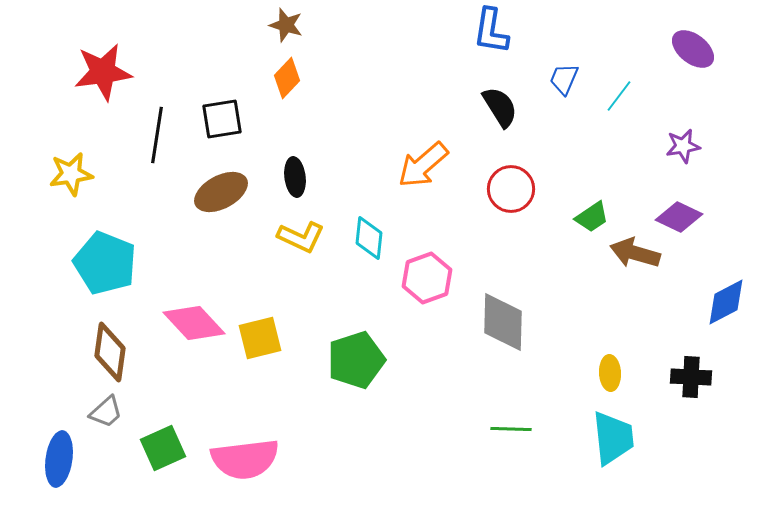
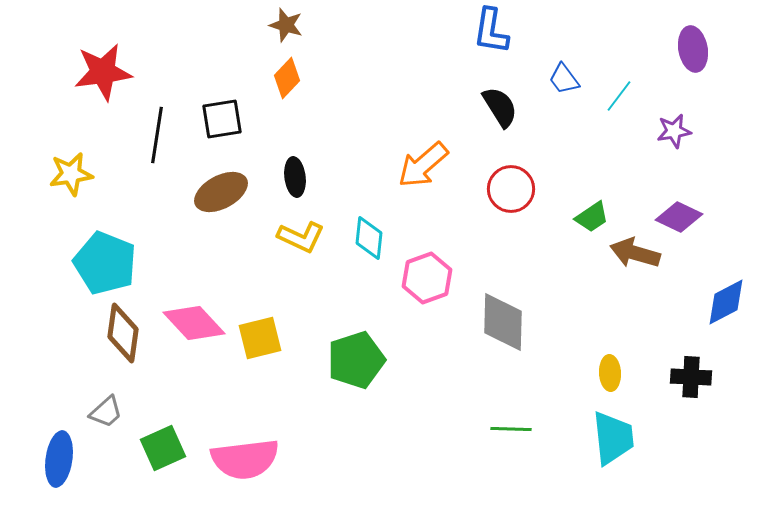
purple ellipse: rotated 42 degrees clockwise
blue trapezoid: rotated 60 degrees counterclockwise
purple star: moved 9 px left, 15 px up
brown diamond: moved 13 px right, 19 px up
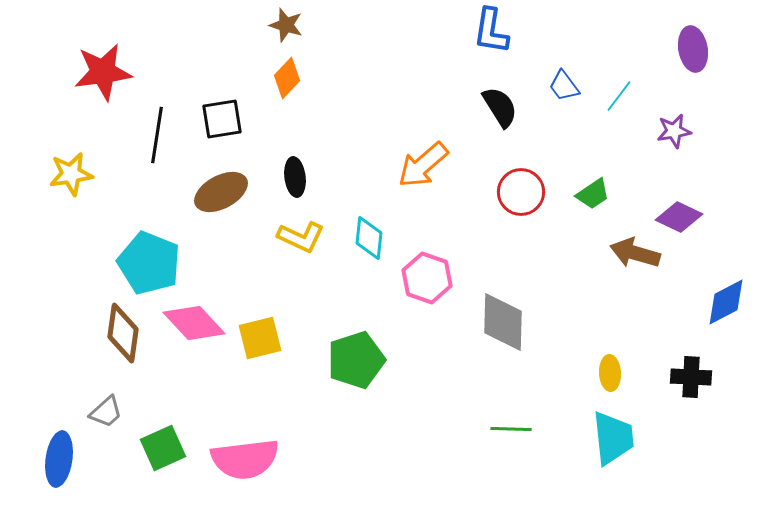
blue trapezoid: moved 7 px down
red circle: moved 10 px right, 3 px down
green trapezoid: moved 1 px right, 23 px up
cyan pentagon: moved 44 px right
pink hexagon: rotated 21 degrees counterclockwise
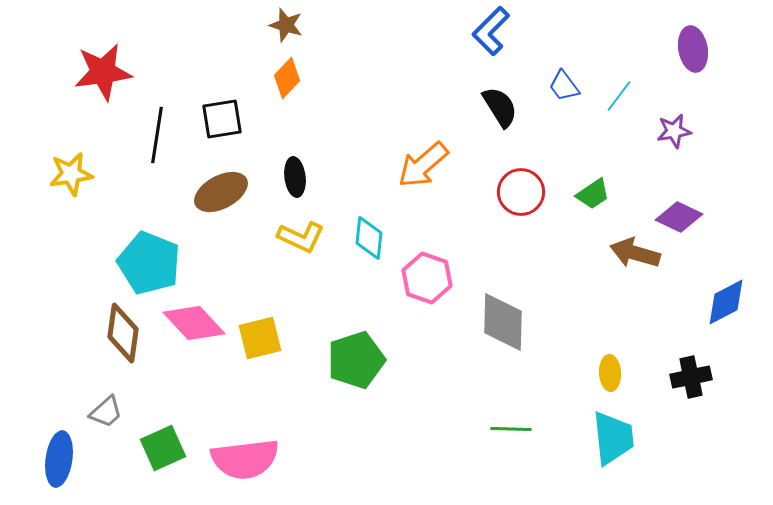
blue L-shape: rotated 36 degrees clockwise
black cross: rotated 15 degrees counterclockwise
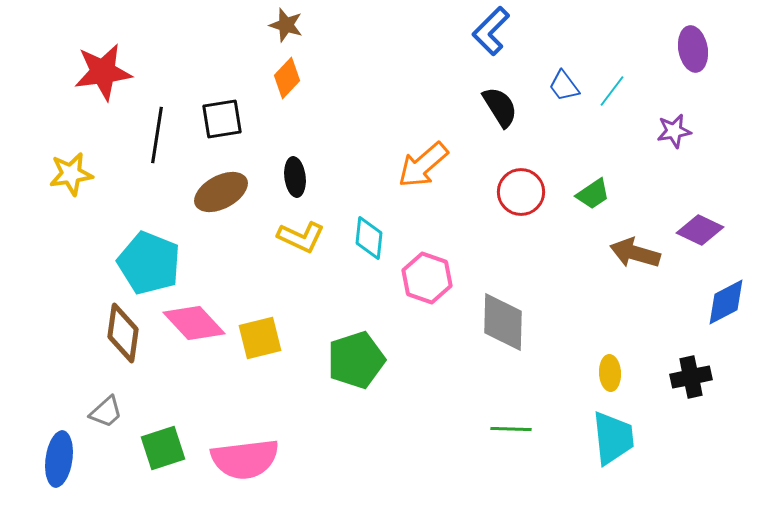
cyan line: moved 7 px left, 5 px up
purple diamond: moved 21 px right, 13 px down
green square: rotated 6 degrees clockwise
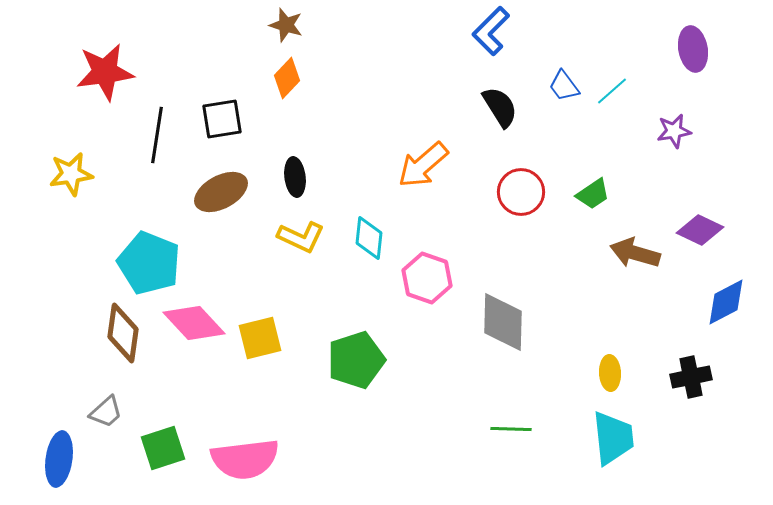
red star: moved 2 px right
cyan line: rotated 12 degrees clockwise
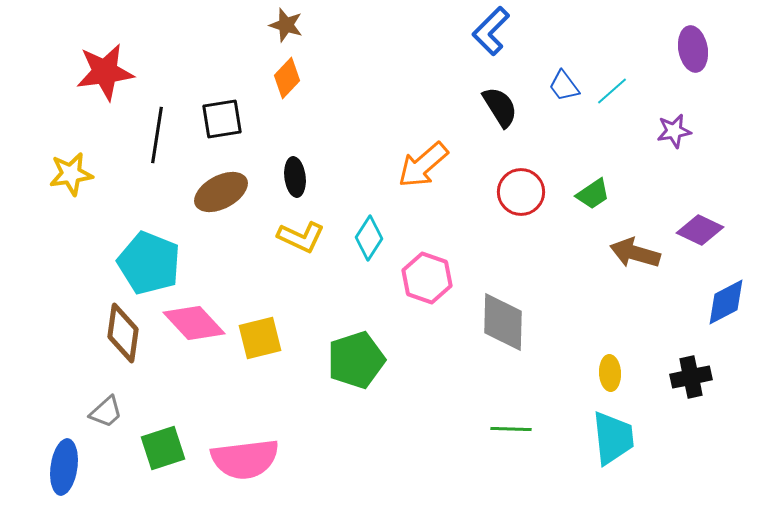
cyan diamond: rotated 27 degrees clockwise
blue ellipse: moved 5 px right, 8 px down
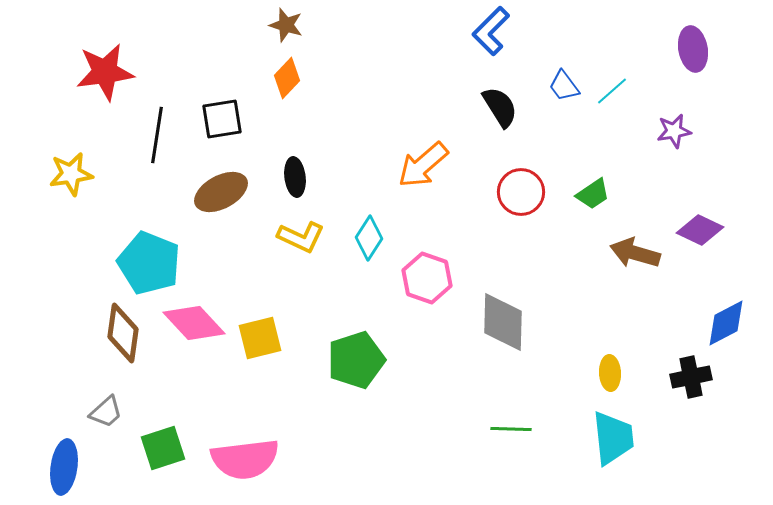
blue diamond: moved 21 px down
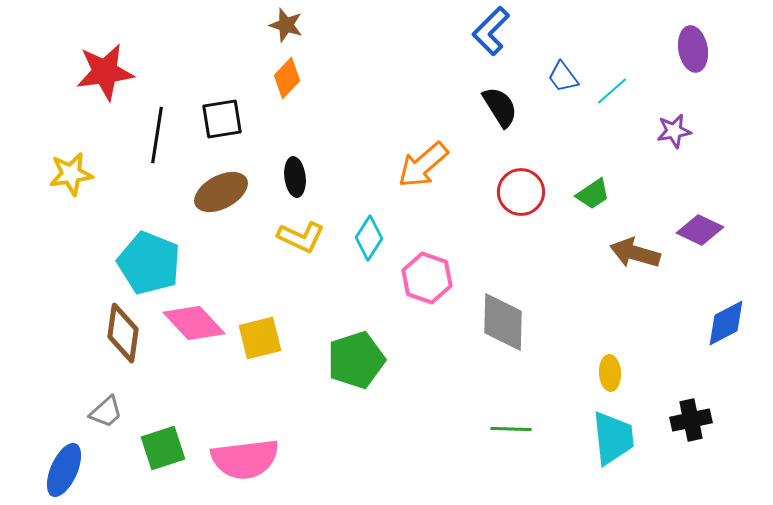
blue trapezoid: moved 1 px left, 9 px up
black cross: moved 43 px down
blue ellipse: moved 3 px down; rotated 16 degrees clockwise
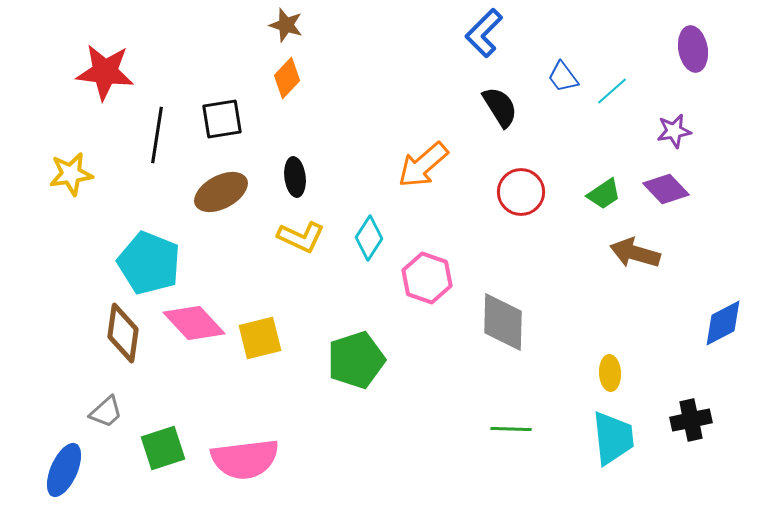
blue L-shape: moved 7 px left, 2 px down
red star: rotated 14 degrees clockwise
green trapezoid: moved 11 px right
purple diamond: moved 34 px left, 41 px up; rotated 21 degrees clockwise
blue diamond: moved 3 px left
